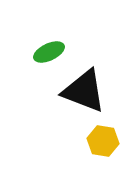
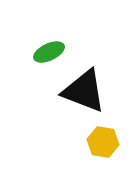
yellow hexagon: moved 1 px down
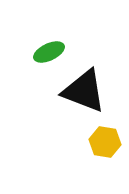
yellow hexagon: moved 2 px right
